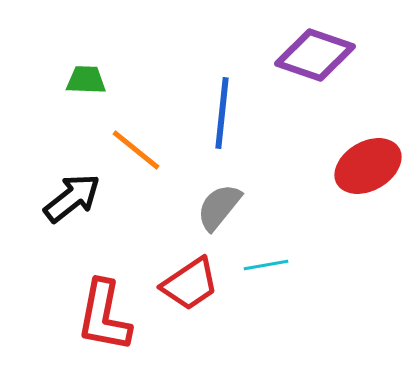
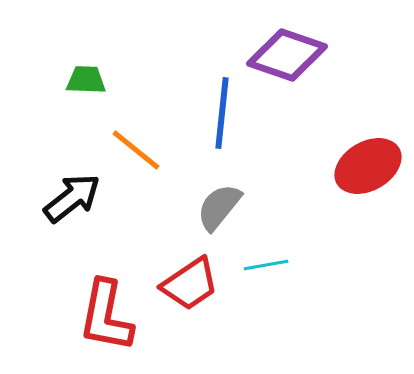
purple diamond: moved 28 px left
red L-shape: moved 2 px right
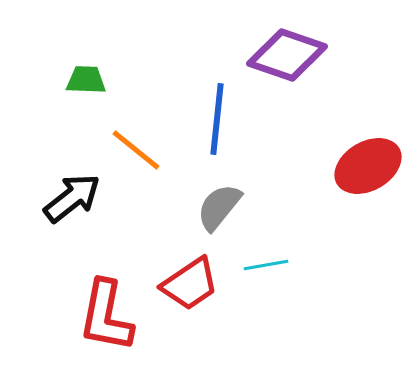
blue line: moved 5 px left, 6 px down
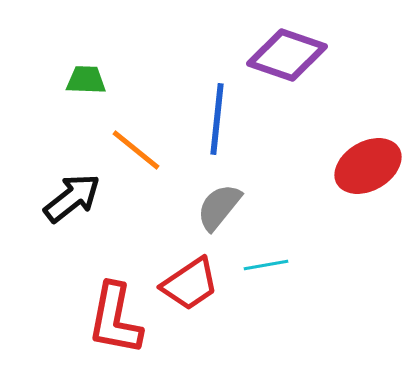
red L-shape: moved 9 px right, 3 px down
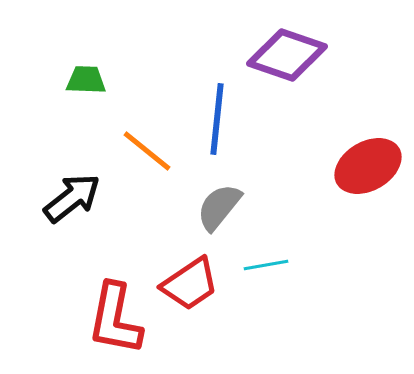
orange line: moved 11 px right, 1 px down
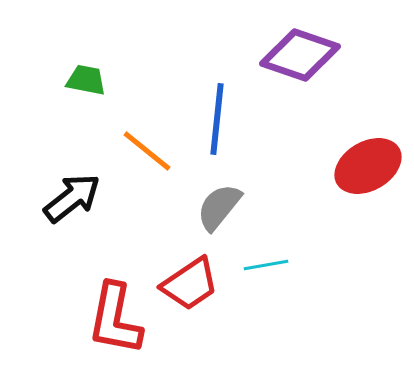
purple diamond: moved 13 px right
green trapezoid: rotated 9 degrees clockwise
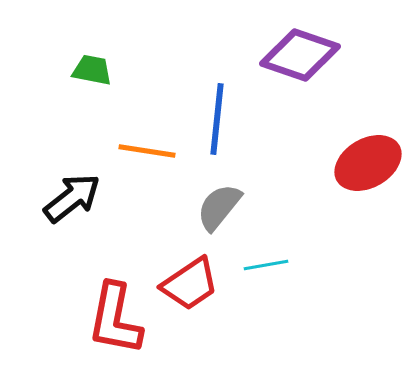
green trapezoid: moved 6 px right, 10 px up
orange line: rotated 30 degrees counterclockwise
red ellipse: moved 3 px up
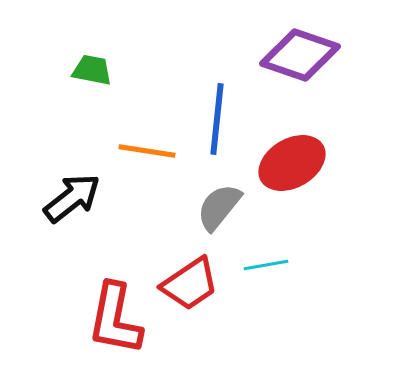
red ellipse: moved 76 px left
